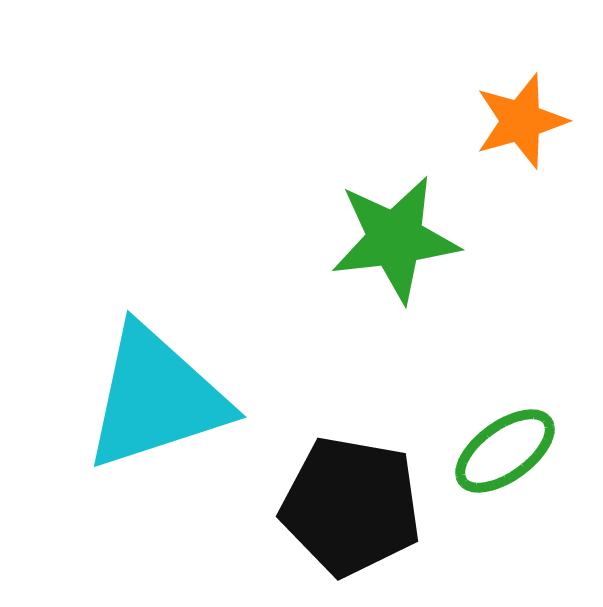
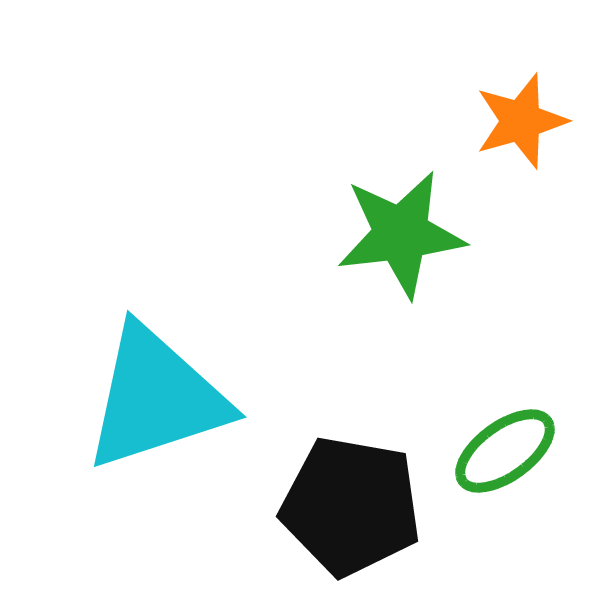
green star: moved 6 px right, 5 px up
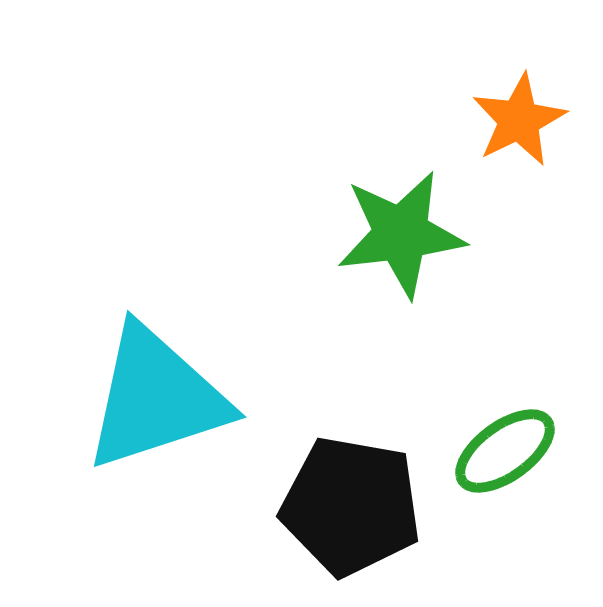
orange star: moved 2 px left, 1 px up; rotated 10 degrees counterclockwise
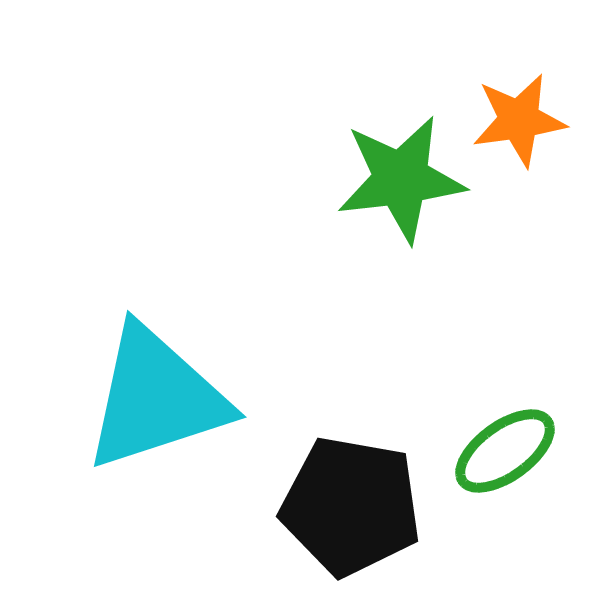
orange star: rotated 18 degrees clockwise
green star: moved 55 px up
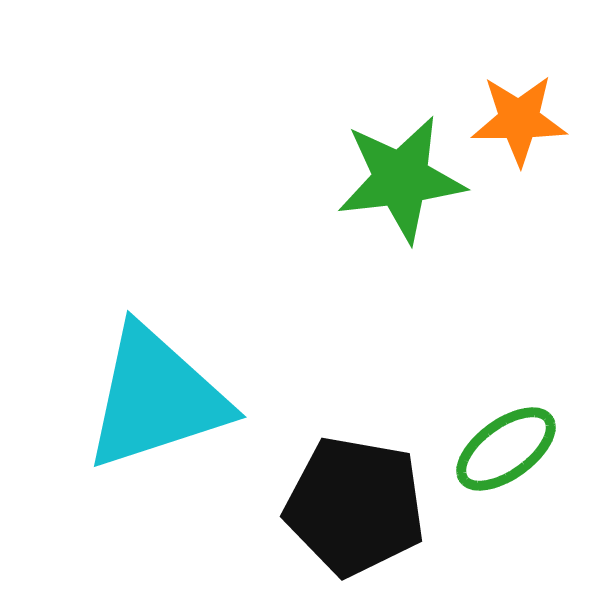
orange star: rotated 8 degrees clockwise
green ellipse: moved 1 px right, 2 px up
black pentagon: moved 4 px right
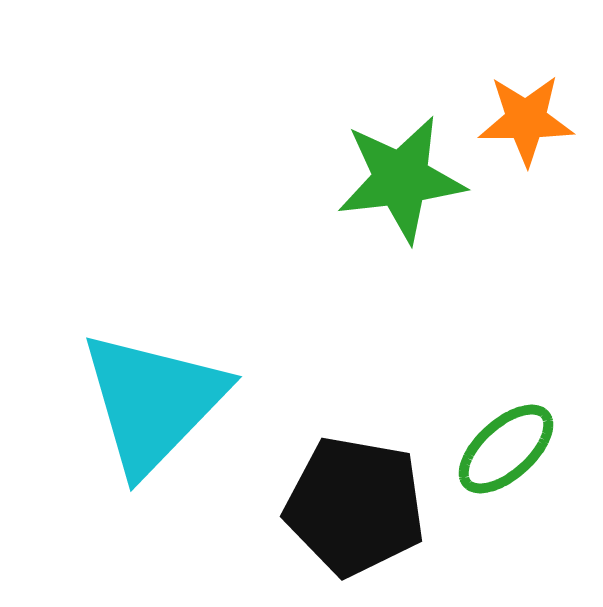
orange star: moved 7 px right
cyan triangle: moved 3 px left, 4 px down; rotated 28 degrees counterclockwise
green ellipse: rotated 6 degrees counterclockwise
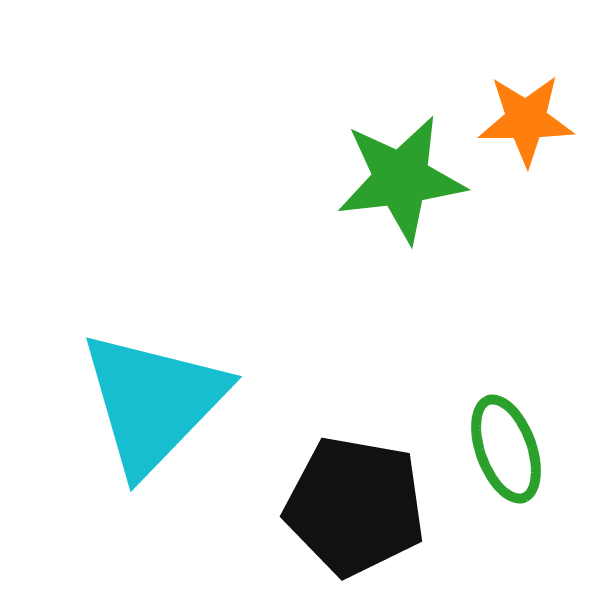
green ellipse: rotated 68 degrees counterclockwise
